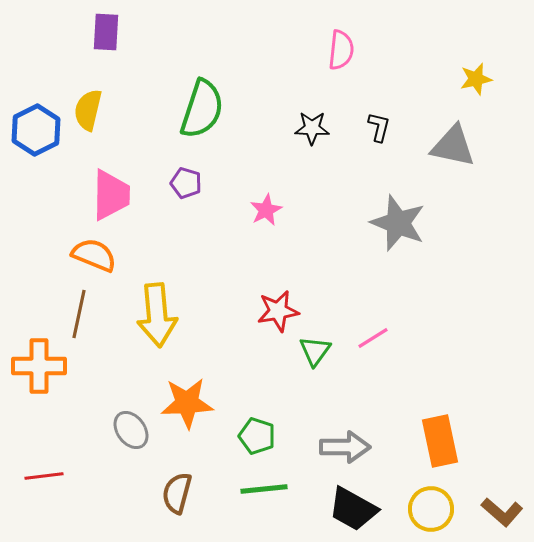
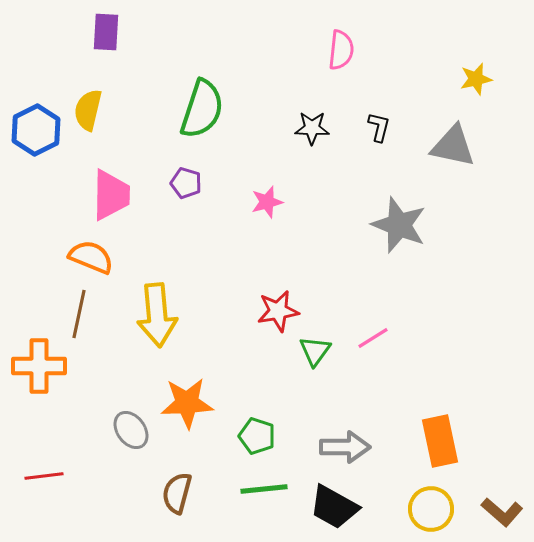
pink star: moved 1 px right, 8 px up; rotated 12 degrees clockwise
gray star: moved 1 px right, 2 px down
orange semicircle: moved 3 px left, 2 px down
black trapezoid: moved 19 px left, 2 px up
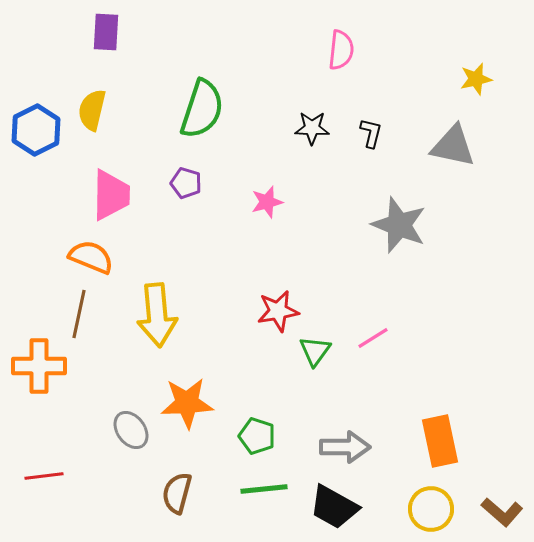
yellow semicircle: moved 4 px right
black L-shape: moved 8 px left, 6 px down
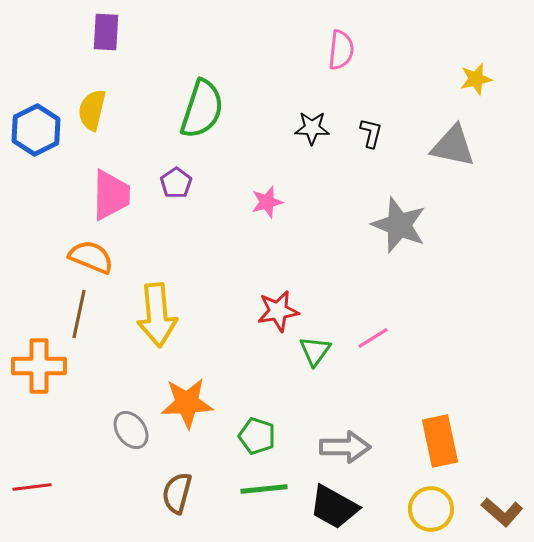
purple pentagon: moved 10 px left; rotated 20 degrees clockwise
red line: moved 12 px left, 11 px down
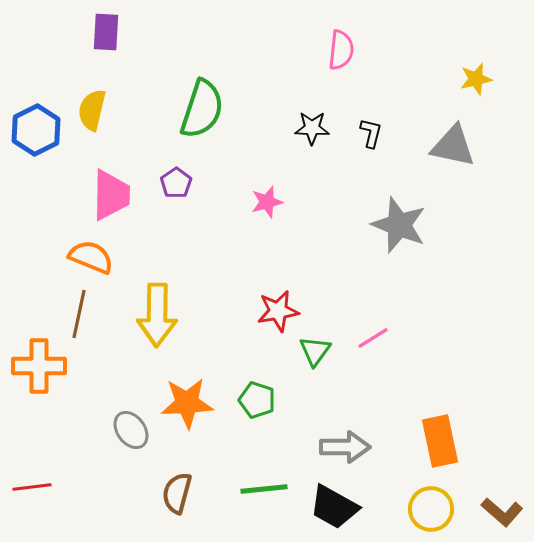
yellow arrow: rotated 6 degrees clockwise
green pentagon: moved 36 px up
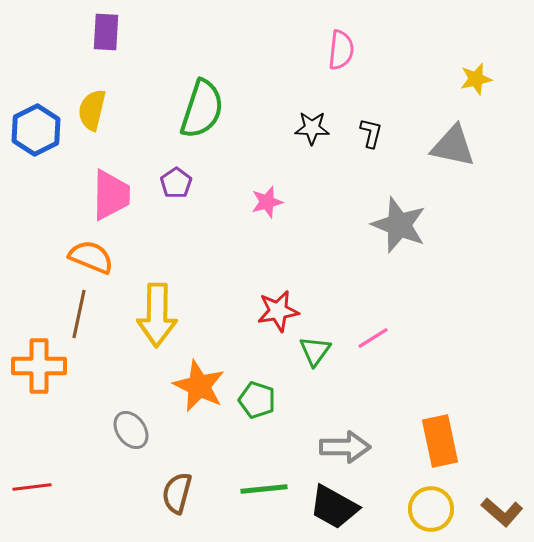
orange star: moved 12 px right, 17 px up; rotated 28 degrees clockwise
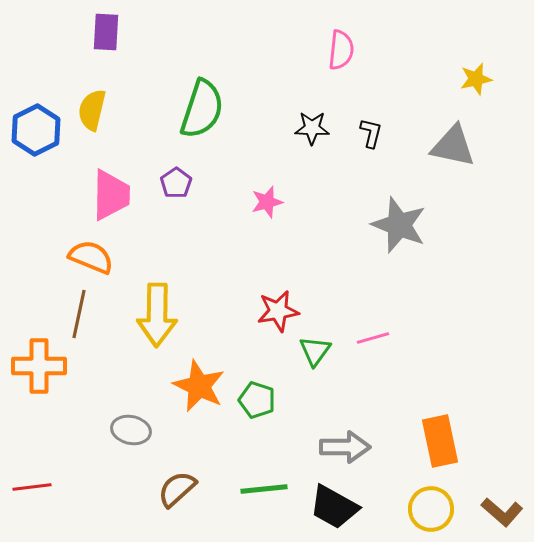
pink line: rotated 16 degrees clockwise
gray ellipse: rotated 42 degrees counterclockwise
brown semicircle: moved 4 px up; rotated 33 degrees clockwise
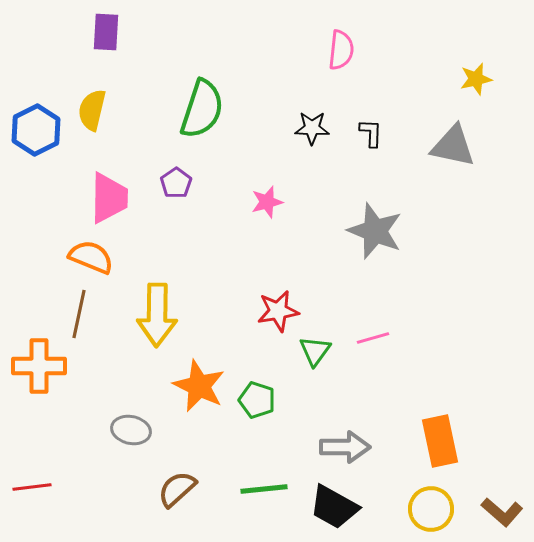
black L-shape: rotated 12 degrees counterclockwise
pink trapezoid: moved 2 px left, 3 px down
gray star: moved 24 px left, 6 px down
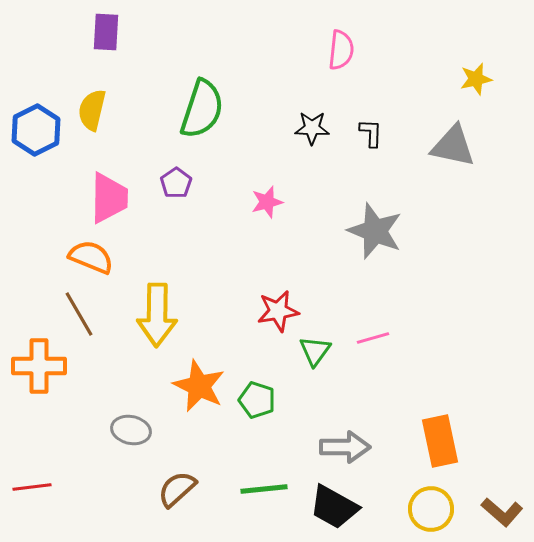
brown line: rotated 42 degrees counterclockwise
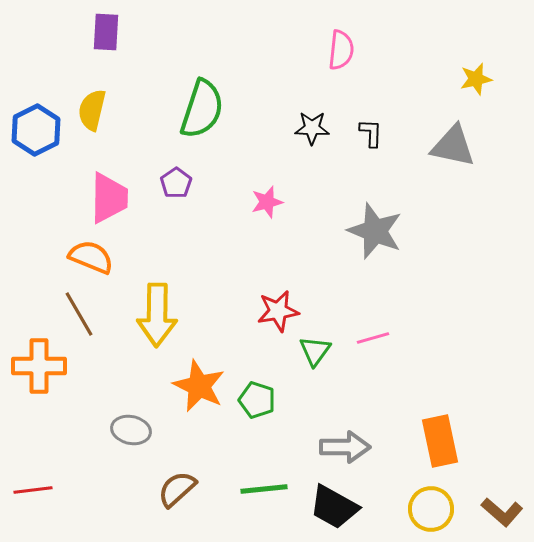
red line: moved 1 px right, 3 px down
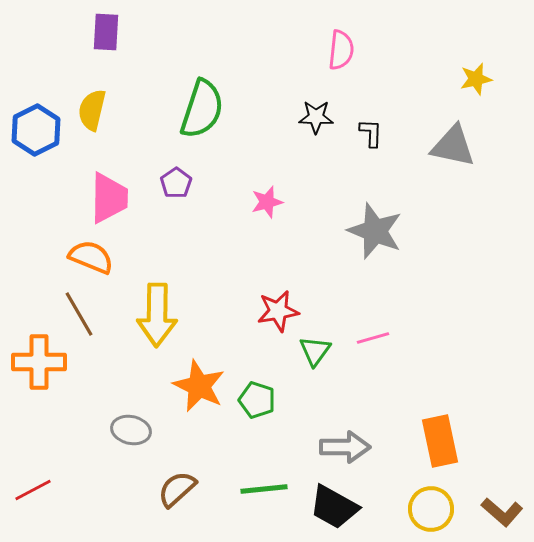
black star: moved 4 px right, 11 px up
orange cross: moved 4 px up
red line: rotated 21 degrees counterclockwise
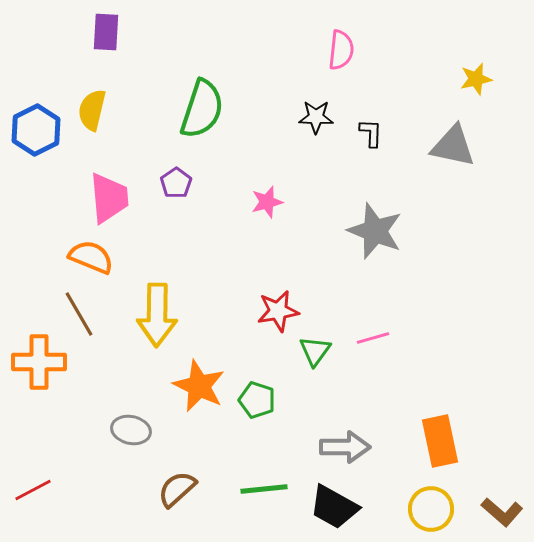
pink trapezoid: rotated 6 degrees counterclockwise
